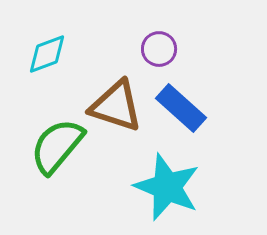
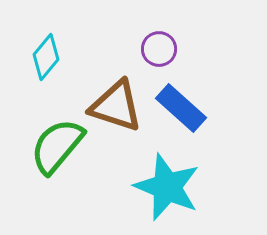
cyan diamond: moved 1 px left, 3 px down; rotated 30 degrees counterclockwise
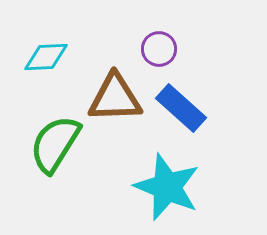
cyan diamond: rotated 48 degrees clockwise
brown triangle: moved 1 px left, 8 px up; rotated 20 degrees counterclockwise
green semicircle: moved 2 px left, 2 px up; rotated 8 degrees counterclockwise
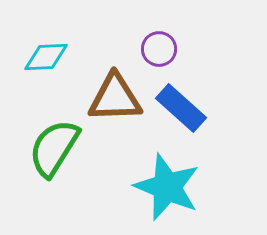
green semicircle: moved 1 px left, 4 px down
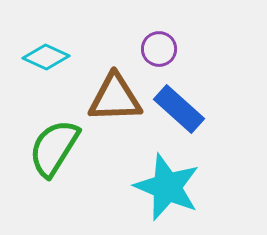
cyan diamond: rotated 27 degrees clockwise
blue rectangle: moved 2 px left, 1 px down
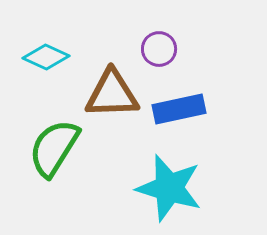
brown triangle: moved 3 px left, 4 px up
blue rectangle: rotated 54 degrees counterclockwise
cyan star: moved 2 px right, 1 px down; rotated 6 degrees counterclockwise
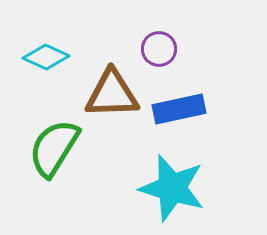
cyan star: moved 3 px right
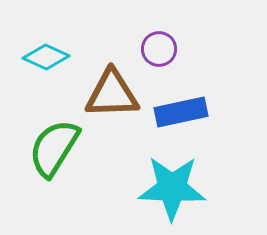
blue rectangle: moved 2 px right, 3 px down
cyan star: rotated 14 degrees counterclockwise
